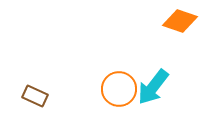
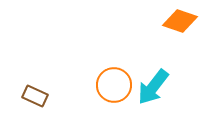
orange circle: moved 5 px left, 4 px up
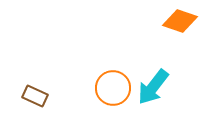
orange circle: moved 1 px left, 3 px down
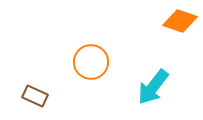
orange circle: moved 22 px left, 26 px up
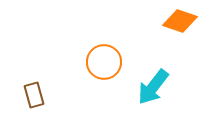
orange circle: moved 13 px right
brown rectangle: moved 1 px left, 1 px up; rotated 50 degrees clockwise
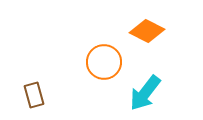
orange diamond: moved 33 px left, 10 px down; rotated 8 degrees clockwise
cyan arrow: moved 8 px left, 6 px down
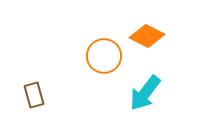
orange diamond: moved 5 px down
orange circle: moved 6 px up
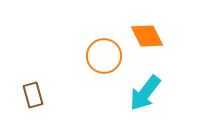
orange diamond: rotated 36 degrees clockwise
brown rectangle: moved 1 px left
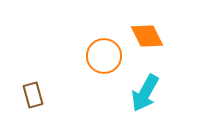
cyan arrow: rotated 9 degrees counterclockwise
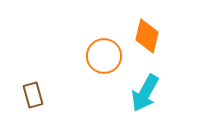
orange diamond: rotated 40 degrees clockwise
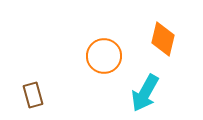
orange diamond: moved 16 px right, 3 px down
